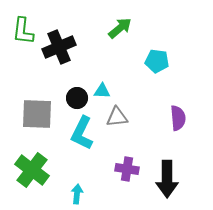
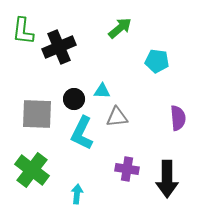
black circle: moved 3 px left, 1 px down
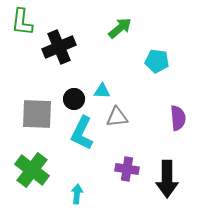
green L-shape: moved 1 px left, 9 px up
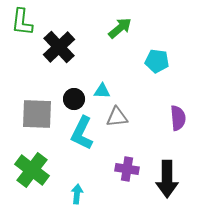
black cross: rotated 20 degrees counterclockwise
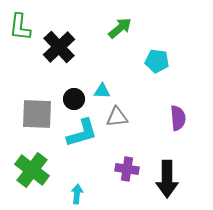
green L-shape: moved 2 px left, 5 px down
cyan L-shape: rotated 132 degrees counterclockwise
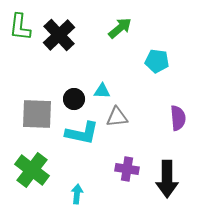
black cross: moved 12 px up
cyan L-shape: rotated 28 degrees clockwise
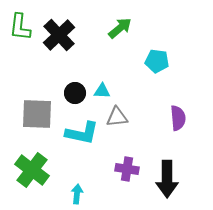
black circle: moved 1 px right, 6 px up
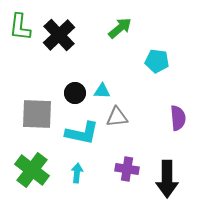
cyan arrow: moved 21 px up
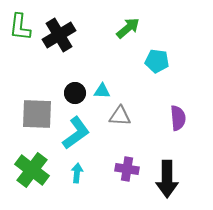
green arrow: moved 8 px right
black cross: rotated 12 degrees clockwise
gray triangle: moved 3 px right, 1 px up; rotated 10 degrees clockwise
cyan L-shape: moved 6 px left; rotated 48 degrees counterclockwise
